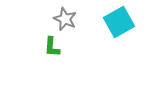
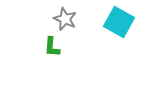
cyan square: rotated 32 degrees counterclockwise
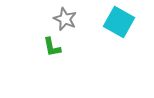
green L-shape: rotated 15 degrees counterclockwise
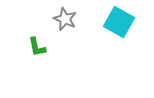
green L-shape: moved 15 px left
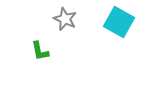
green L-shape: moved 3 px right, 4 px down
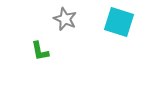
cyan square: rotated 12 degrees counterclockwise
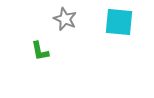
cyan square: rotated 12 degrees counterclockwise
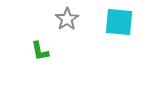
gray star: moved 2 px right; rotated 15 degrees clockwise
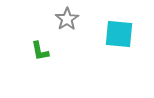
cyan square: moved 12 px down
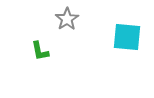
cyan square: moved 8 px right, 3 px down
